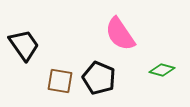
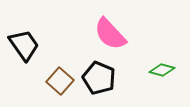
pink semicircle: moved 10 px left; rotated 9 degrees counterclockwise
brown square: rotated 32 degrees clockwise
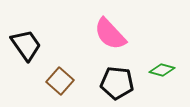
black trapezoid: moved 2 px right
black pentagon: moved 18 px right, 5 px down; rotated 16 degrees counterclockwise
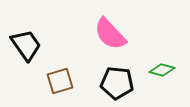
brown square: rotated 32 degrees clockwise
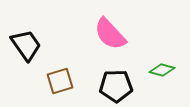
black pentagon: moved 1 px left, 3 px down; rotated 8 degrees counterclockwise
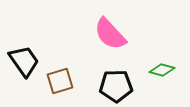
black trapezoid: moved 2 px left, 16 px down
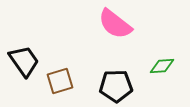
pink semicircle: moved 5 px right, 10 px up; rotated 9 degrees counterclockwise
green diamond: moved 4 px up; rotated 20 degrees counterclockwise
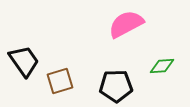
pink semicircle: moved 11 px right; rotated 114 degrees clockwise
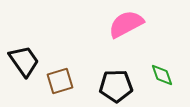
green diamond: moved 9 px down; rotated 75 degrees clockwise
